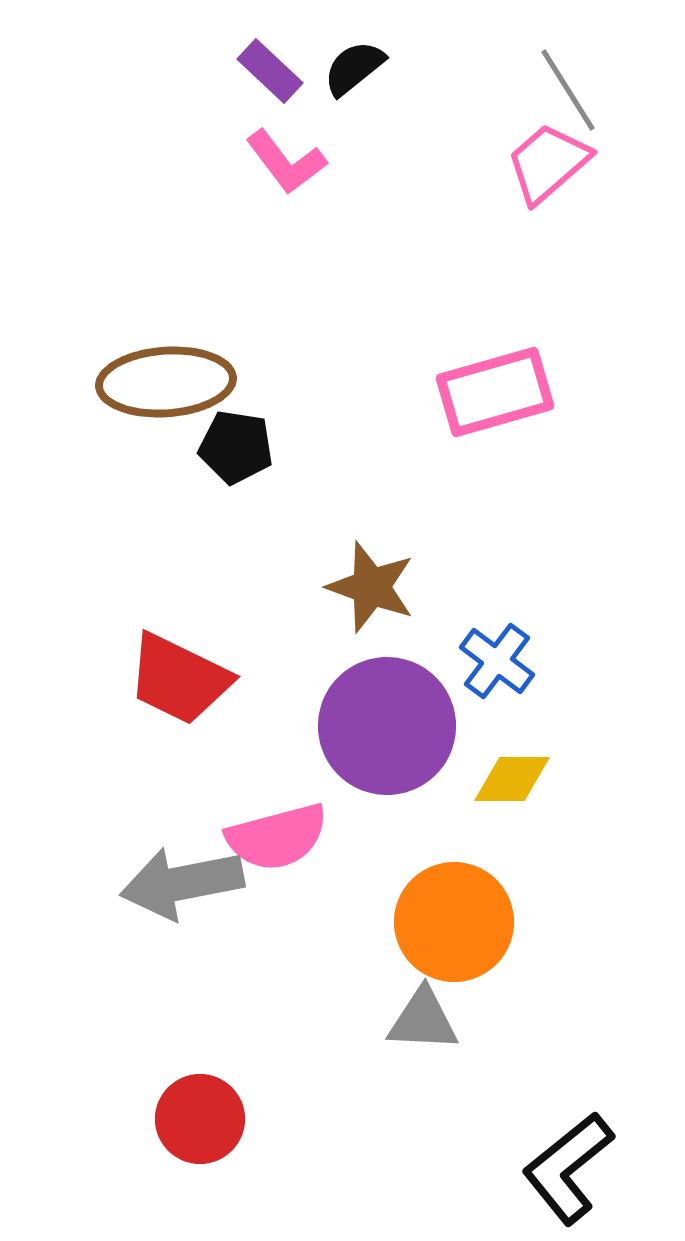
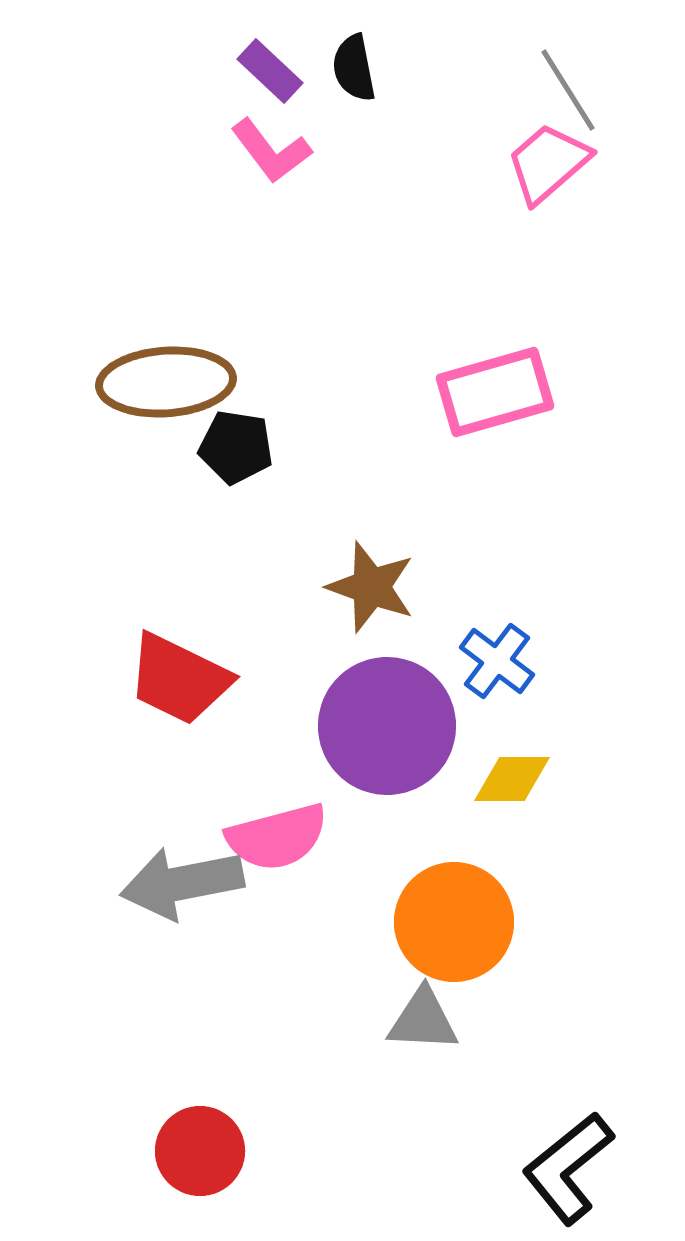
black semicircle: rotated 62 degrees counterclockwise
pink L-shape: moved 15 px left, 11 px up
red circle: moved 32 px down
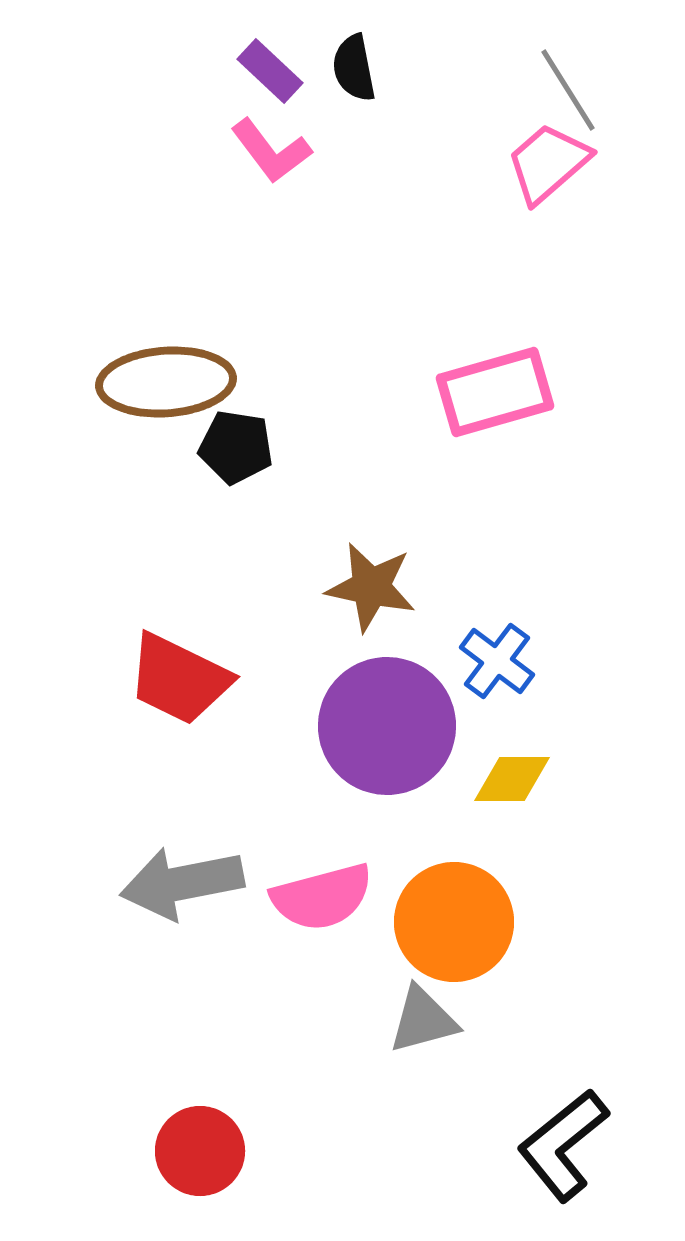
brown star: rotated 8 degrees counterclockwise
pink semicircle: moved 45 px right, 60 px down
gray triangle: rotated 18 degrees counterclockwise
black L-shape: moved 5 px left, 23 px up
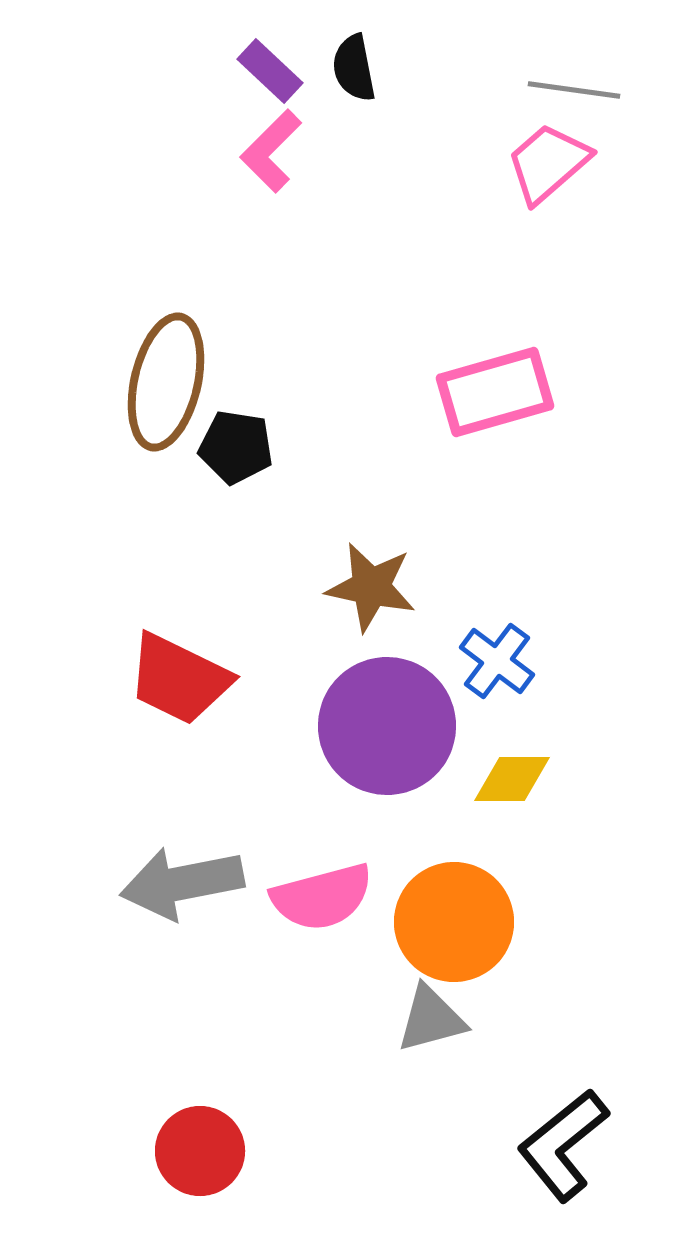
gray line: moved 6 px right; rotated 50 degrees counterclockwise
pink L-shape: rotated 82 degrees clockwise
brown ellipse: rotated 73 degrees counterclockwise
gray triangle: moved 8 px right, 1 px up
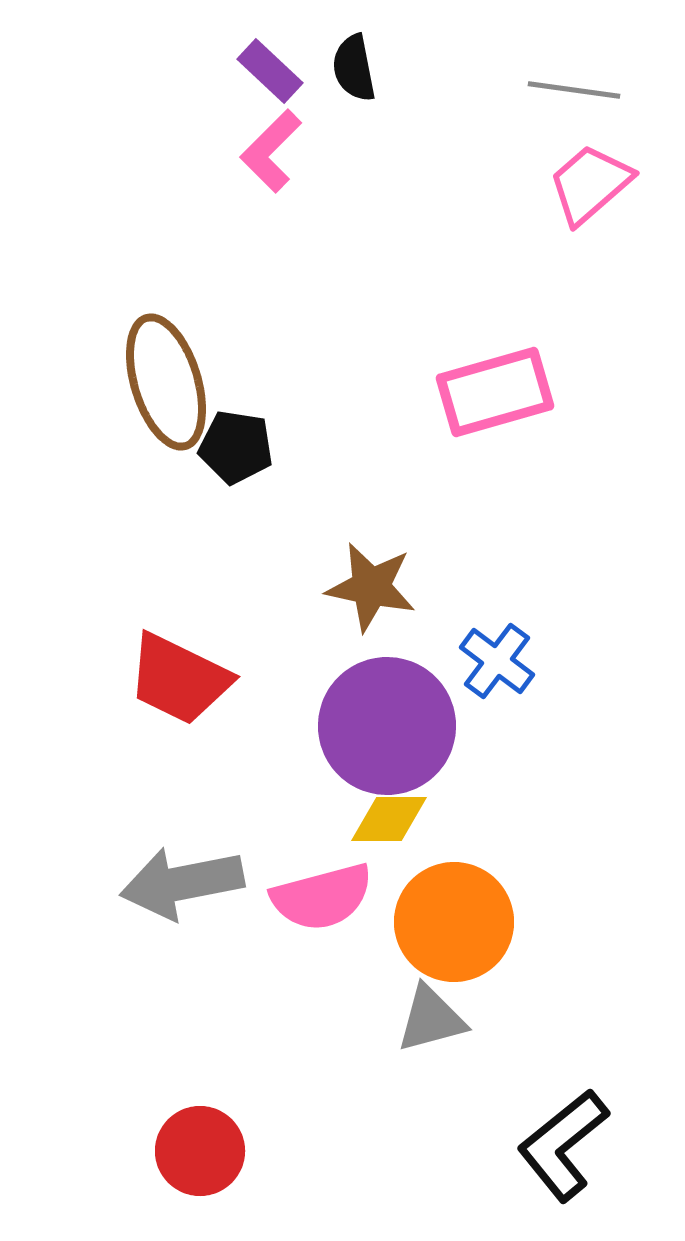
pink trapezoid: moved 42 px right, 21 px down
brown ellipse: rotated 30 degrees counterclockwise
yellow diamond: moved 123 px left, 40 px down
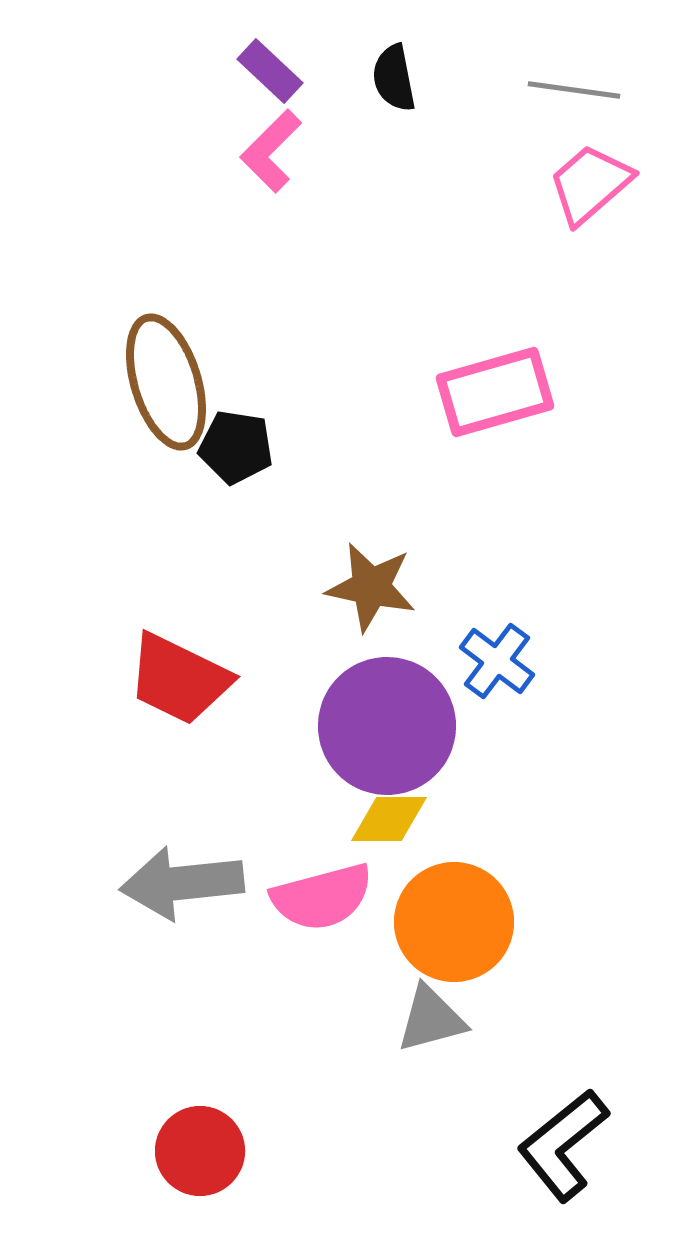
black semicircle: moved 40 px right, 10 px down
gray arrow: rotated 5 degrees clockwise
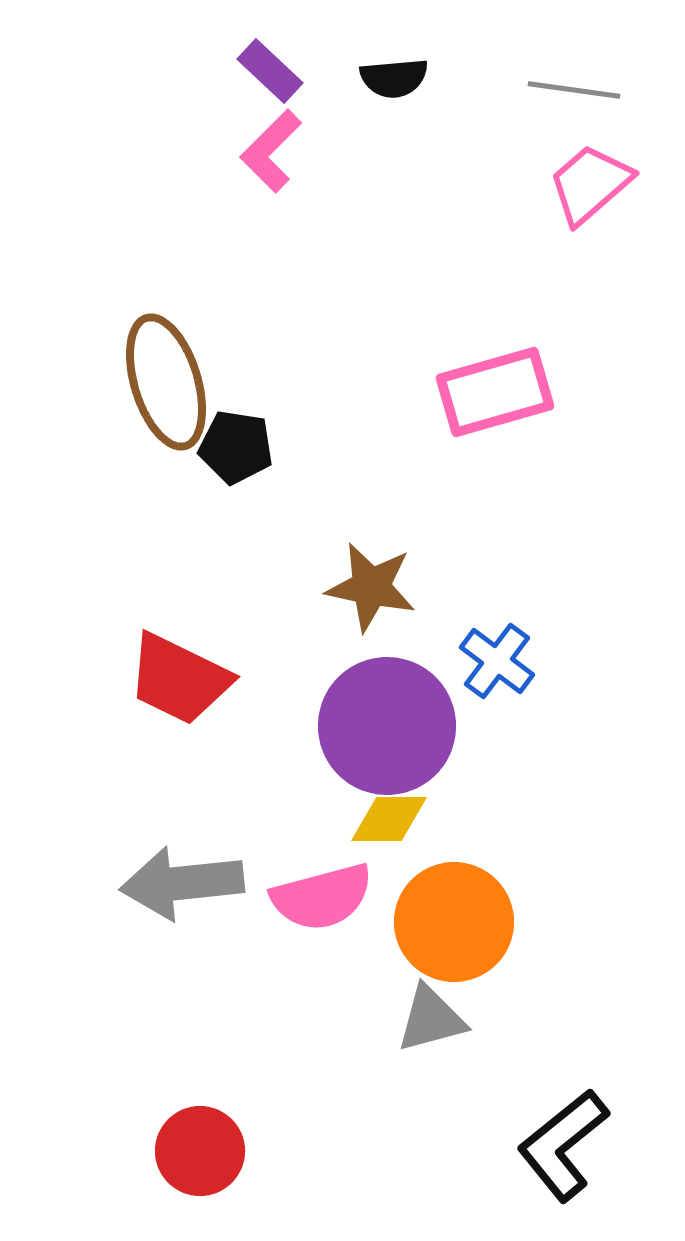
black semicircle: rotated 84 degrees counterclockwise
